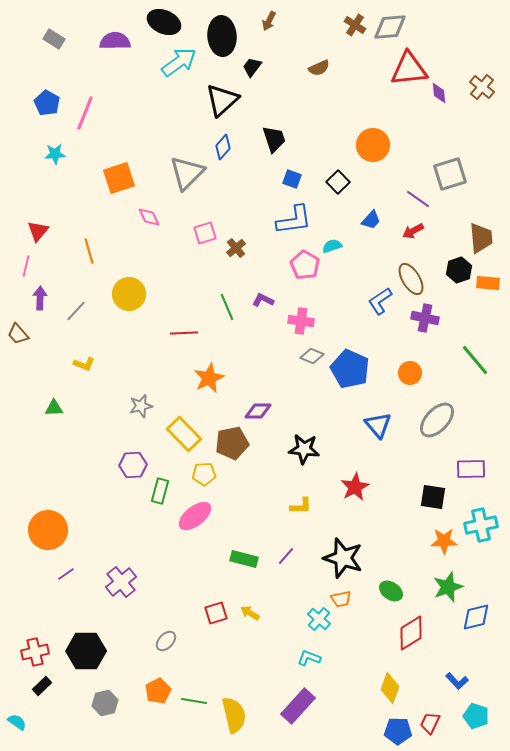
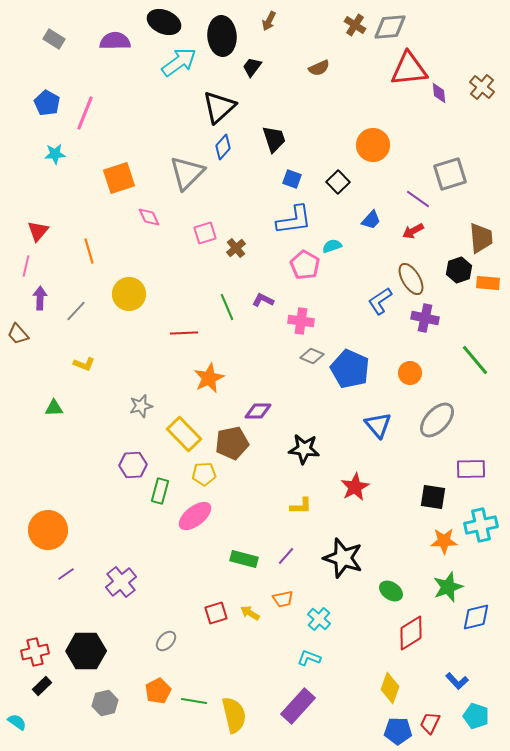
black triangle at (222, 100): moved 3 px left, 7 px down
orange trapezoid at (341, 599): moved 58 px left
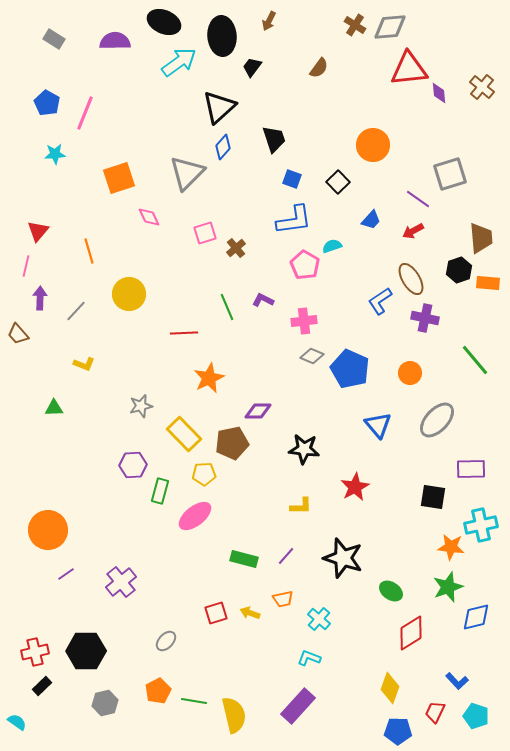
brown semicircle at (319, 68): rotated 30 degrees counterclockwise
pink cross at (301, 321): moved 3 px right; rotated 15 degrees counterclockwise
orange star at (444, 541): moved 7 px right, 6 px down; rotated 8 degrees clockwise
yellow arrow at (250, 613): rotated 12 degrees counterclockwise
red trapezoid at (430, 723): moved 5 px right, 11 px up
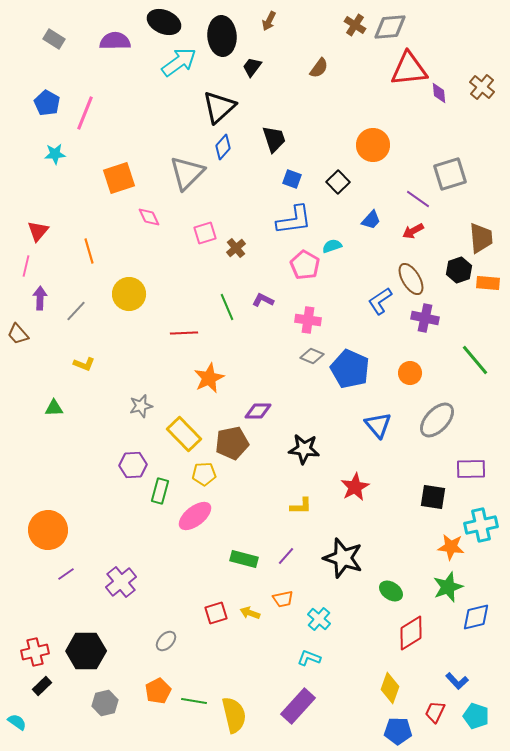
pink cross at (304, 321): moved 4 px right, 1 px up; rotated 15 degrees clockwise
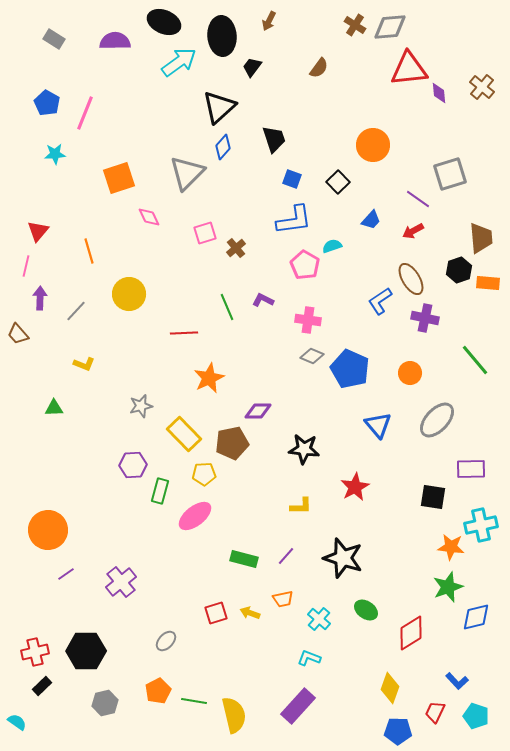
green ellipse at (391, 591): moved 25 px left, 19 px down
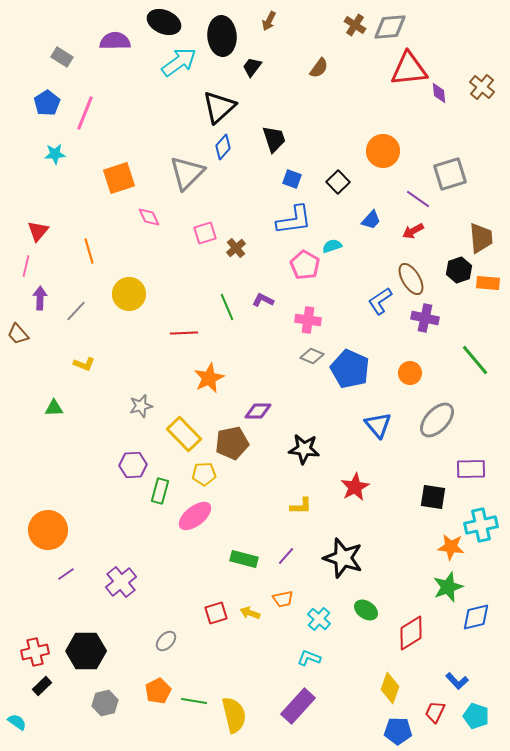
gray rectangle at (54, 39): moved 8 px right, 18 px down
blue pentagon at (47, 103): rotated 10 degrees clockwise
orange circle at (373, 145): moved 10 px right, 6 px down
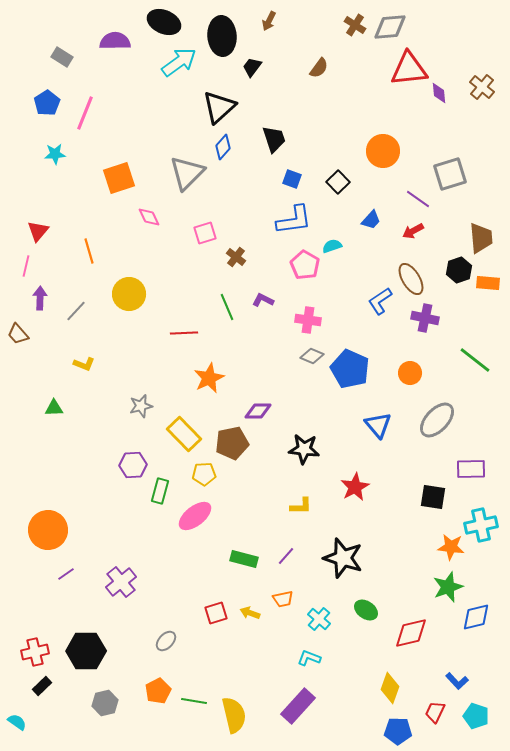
brown cross at (236, 248): moved 9 px down; rotated 12 degrees counterclockwise
green line at (475, 360): rotated 12 degrees counterclockwise
red diamond at (411, 633): rotated 18 degrees clockwise
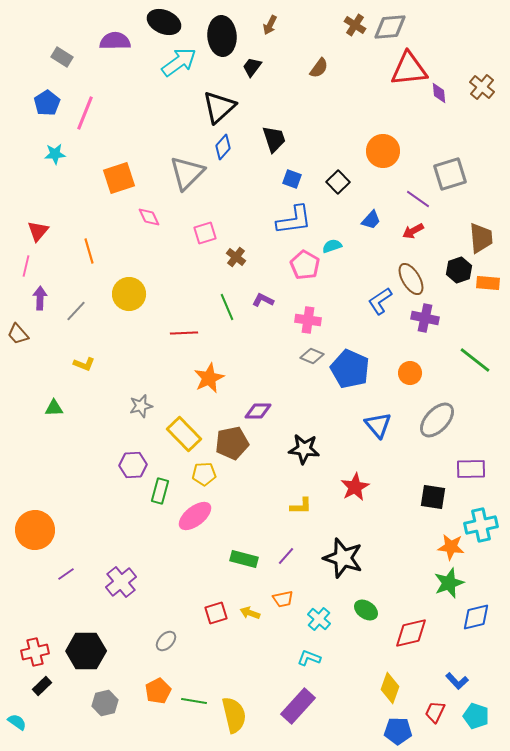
brown arrow at (269, 21): moved 1 px right, 4 px down
orange circle at (48, 530): moved 13 px left
green star at (448, 587): moved 1 px right, 4 px up
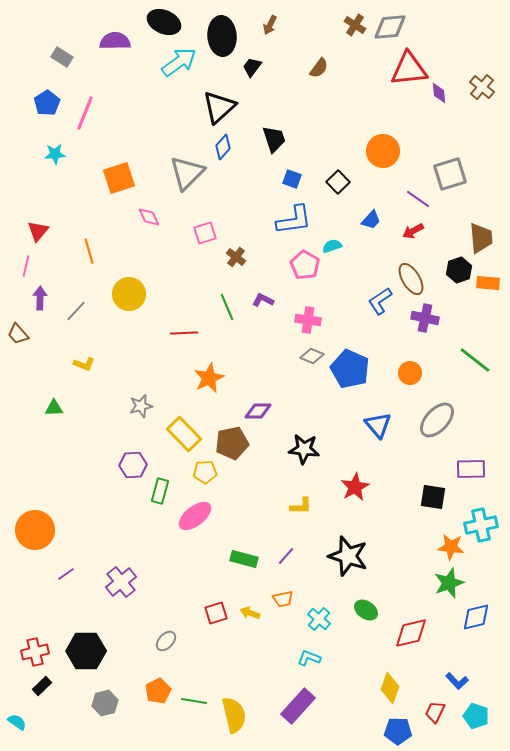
yellow pentagon at (204, 474): moved 1 px right, 2 px up
black star at (343, 558): moved 5 px right, 2 px up
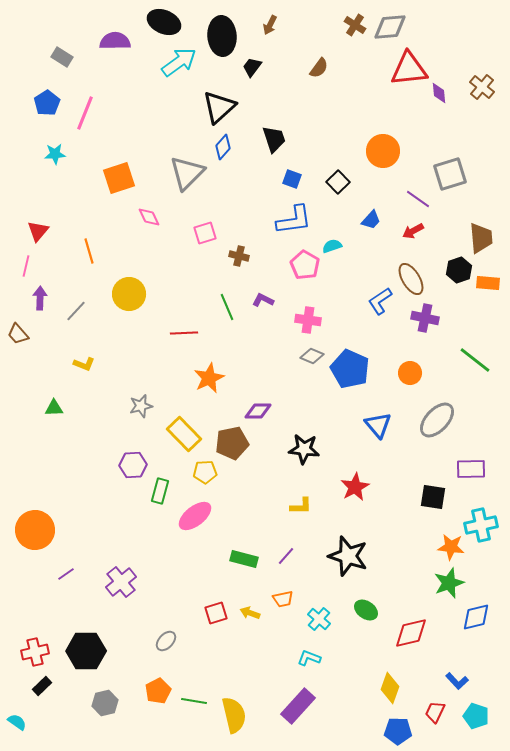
brown cross at (236, 257): moved 3 px right, 1 px up; rotated 24 degrees counterclockwise
